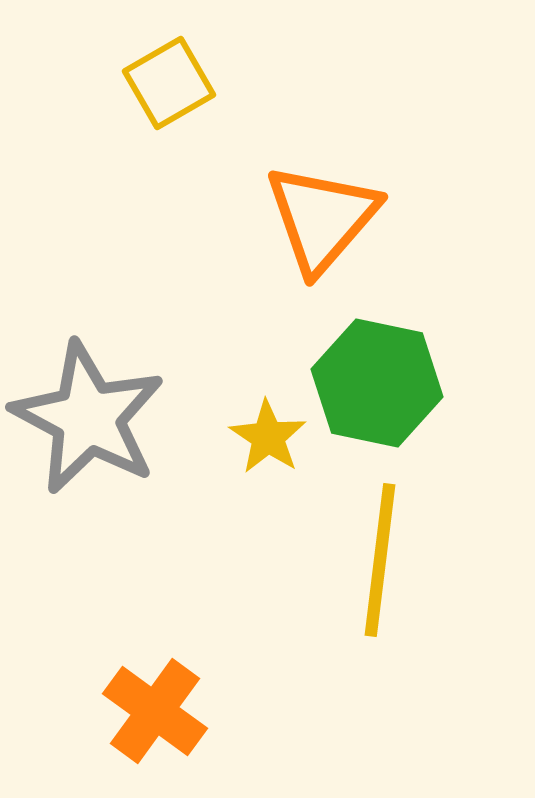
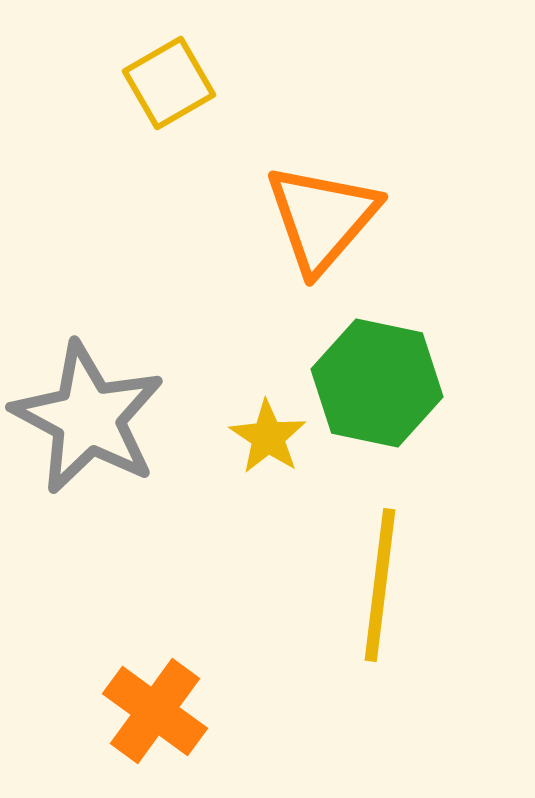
yellow line: moved 25 px down
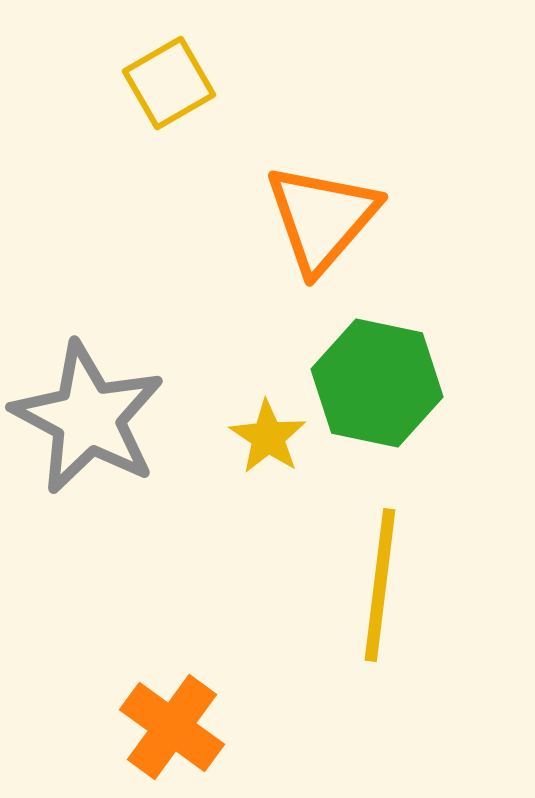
orange cross: moved 17 px right, 16 px down
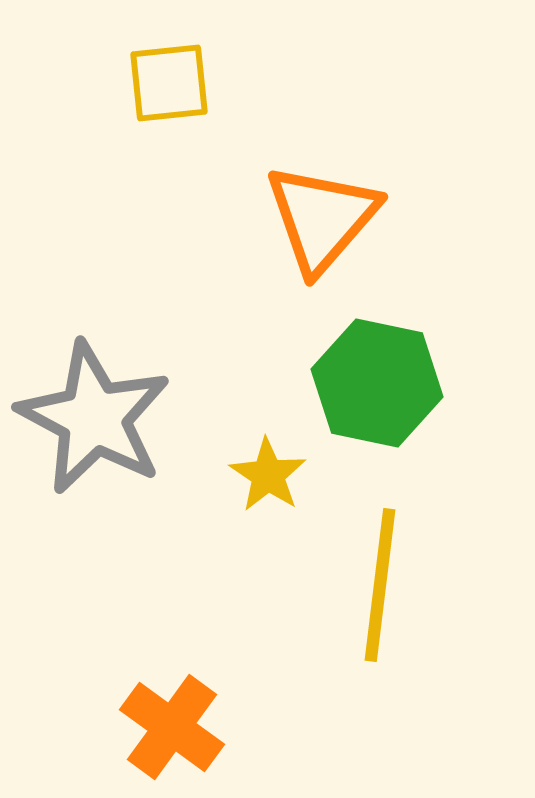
yellow square: rotated 24 degrees clockwise
gray star: moved 6 px right
yellow star: moved 38 px down
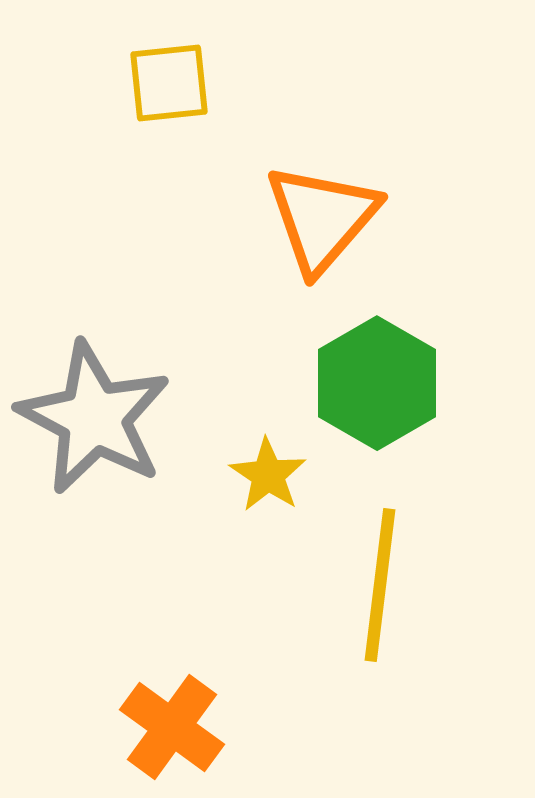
green hexagon: rotated 18 degrees clockwise
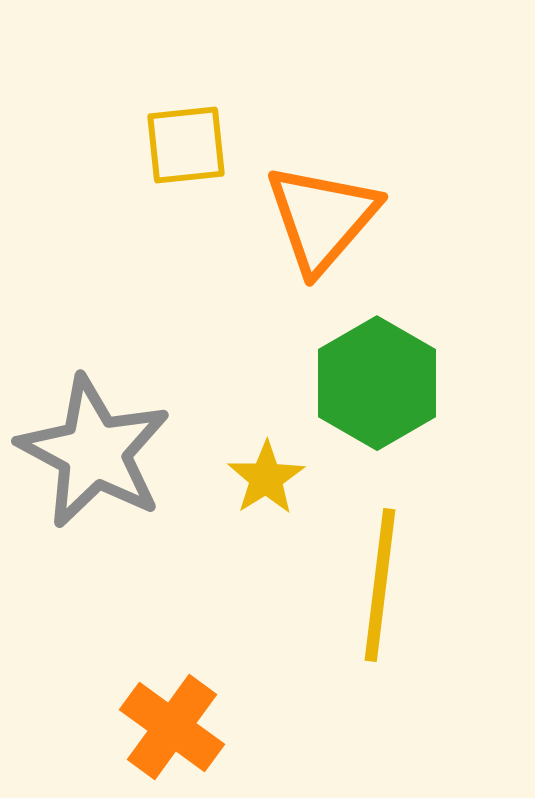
yellow square: moved 17 px right, 62 px down
gray star: moved 34 px down
yellow star: moved 2 px left, 3 px down; rotated 6 degrees clockwise
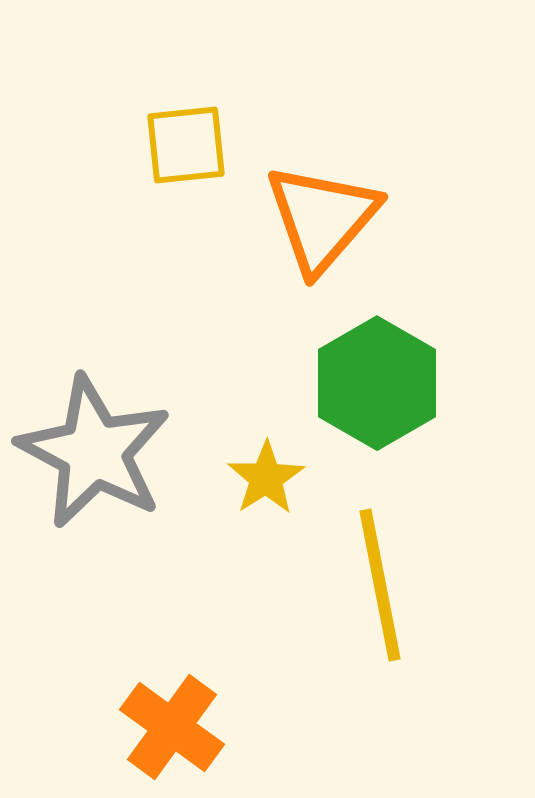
yellow line: rotated 18 degrees counterclockwise
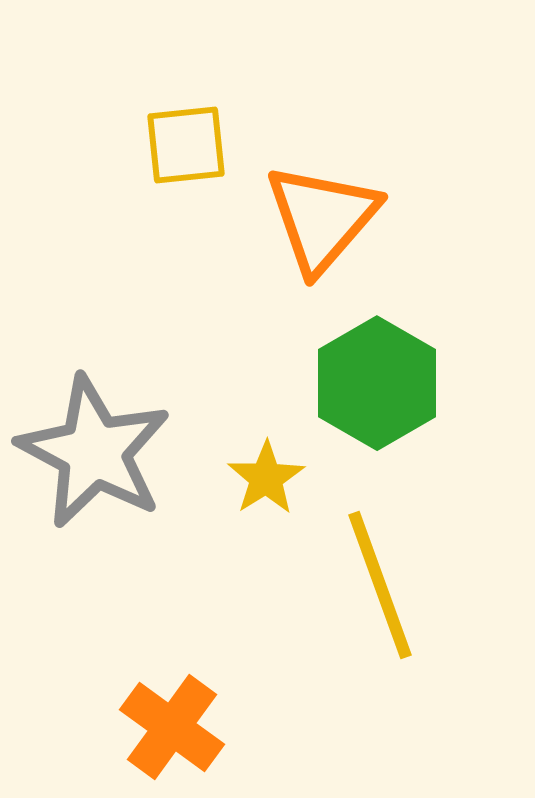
yellow line: rotated 9 degrees counterclockwise
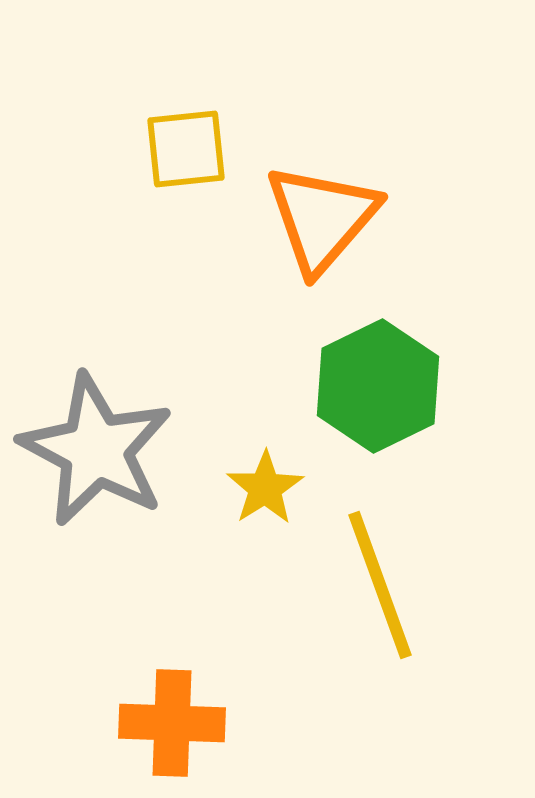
yellow square: moved 4 px down
green hexagon: moved 1 px right, 3 px down; rotated 4 degrees clockwise
gray star: moved 2 px right, 2 px up
yellow star: moved 1 px left, 10 px down
orange cross: moved 4 px up; rotated 34 degrees counterclockwise
